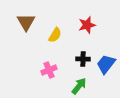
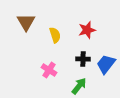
red star: moved 5 px down
yellow semicircle: rotated 49 degrees counterclockwise
pink cross: rotated 35 degrees counterclockwise
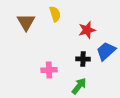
yellow semicircle: moved 21 px up
blue trapezoid: moved 13 px up; rotated 10 degrees clockwise
pink cross: rotated 35 degrees counterclockwise
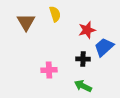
blue trapezoid: moved 2 px left, 4 px up
green arrow: moved 4 px right; rotated 102 degrees counterclockwise
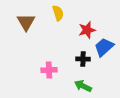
yellow semicircle: moved 3 px right, 1 px up
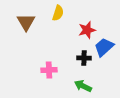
yellow semicircle: rotated 35 degrees clockwise
black cross: moved 1 px right, 1 px up
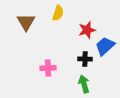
blue trapezoid: moved 1 px right, 1 px up
black cross: moved 1 px right, 1 px down
pink cross: moved 1 px left, 2 px up
green arrow: moved 1 px right, 2 px up; rotated 48 degrees clockwise
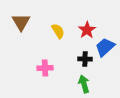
yellow semicircle: moved 18 px down; rotated 49 degrees counterclockwise
brown triangle: moved 5 px left
red star: rotated 18 degrees counterclockwise
blue trapezoid: moved 1 px down
pink cross: moved 3 px left
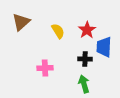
brown triangle: rotated 18 degrees clockwise
blue trapezoid: moved 1 px left; rotated 45 degrees counterclockwise
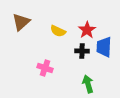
yellow semicircle: rotated 147 degrees clockwise
black cross: moved 3 px left, 8 px up
pink cross: rotated 21 degrees clockwise
green arrow: moved 4 px right
